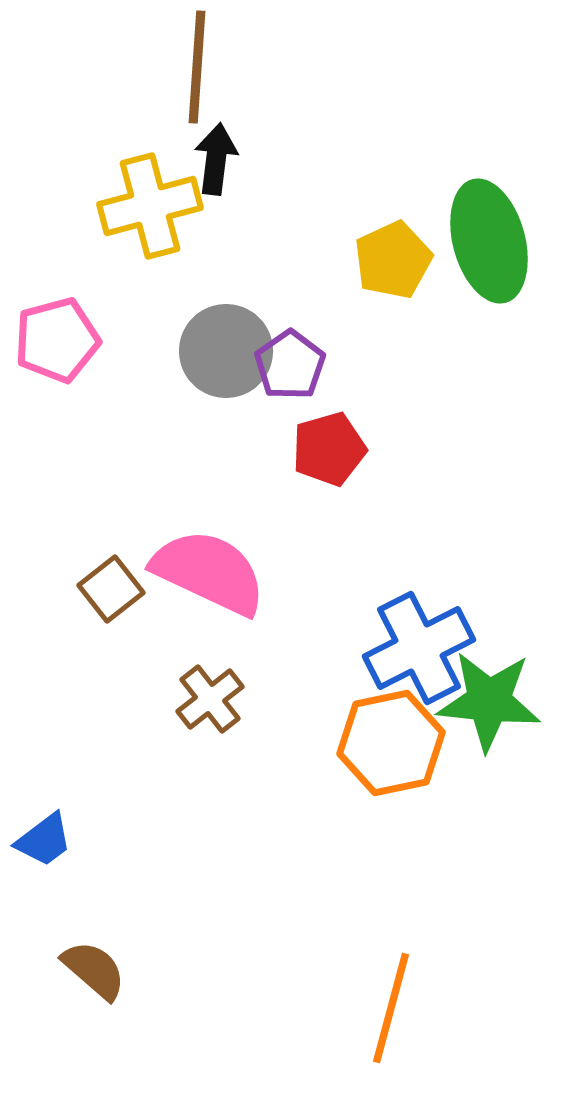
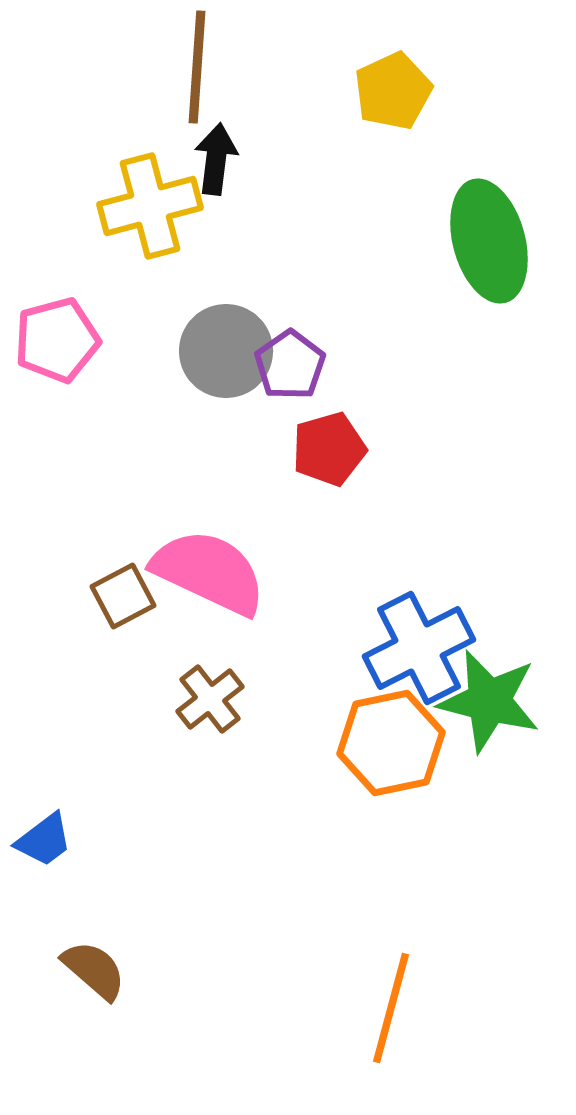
yellow pentagon: moved 169 px up
brown square: moved 12 px right, 7 px down; rotated 10 degrees clockwise
green star: rotated 8 degrees clockwise
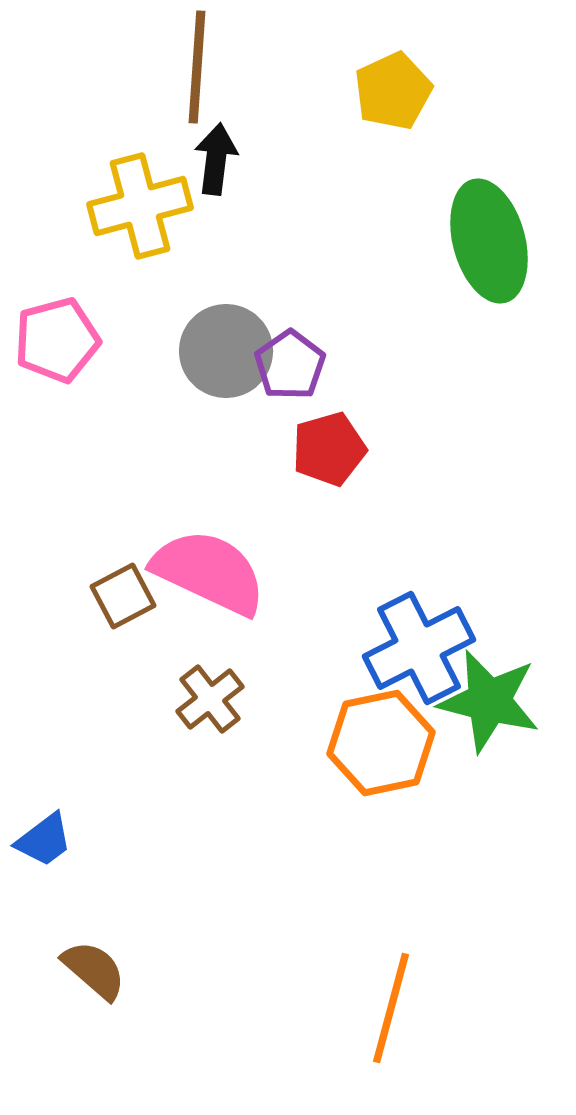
yellow cross: moved 10 px left
orange hexagon: moved 10 px left
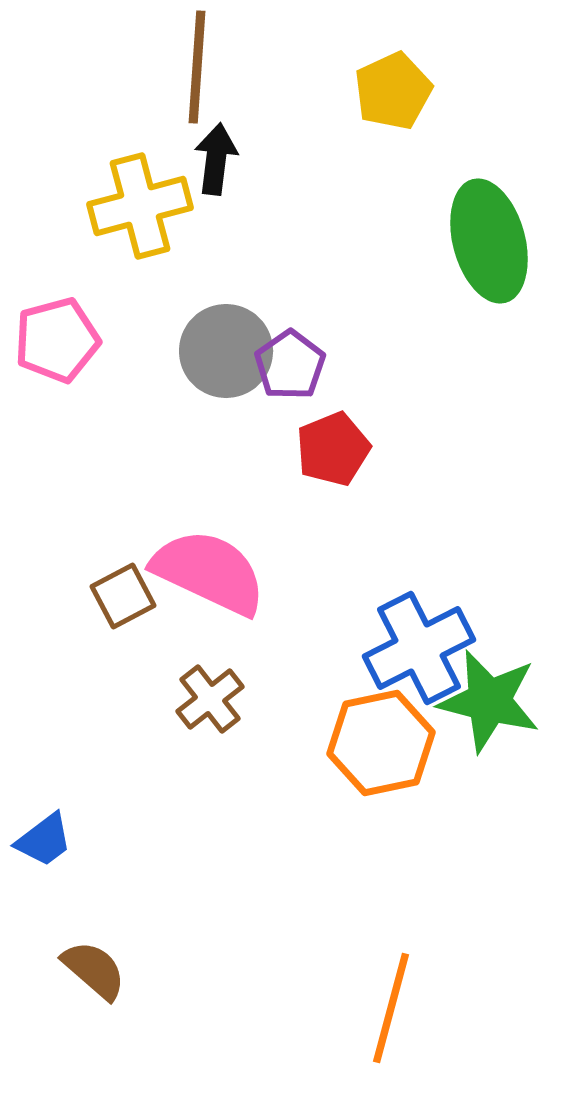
red pentagon: moved 4 px right; rotated 6 degrees counterclockwise
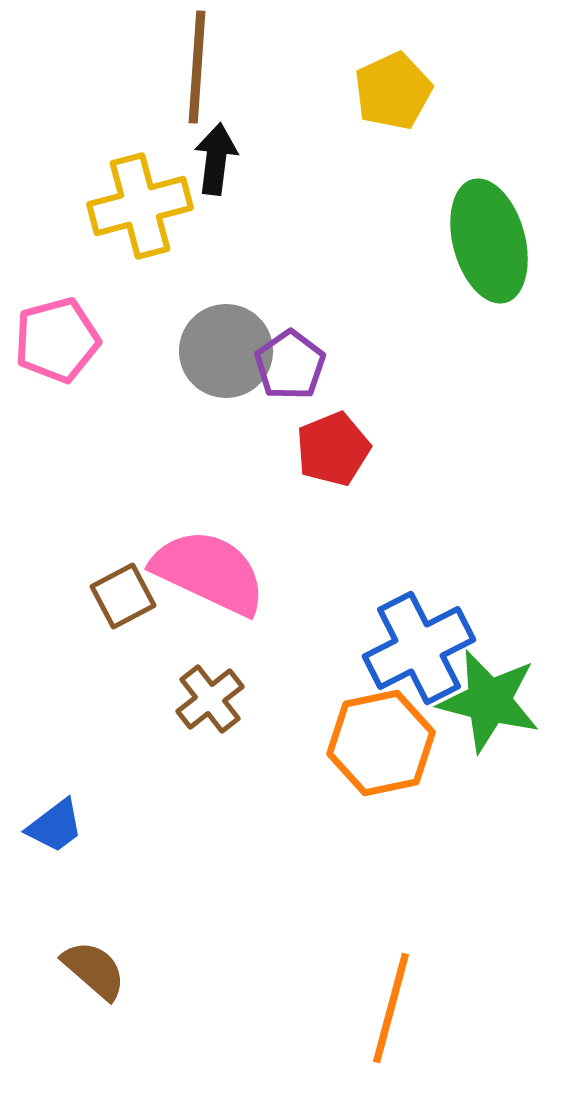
blue trapezoid: moved 11 px right, 14 px up
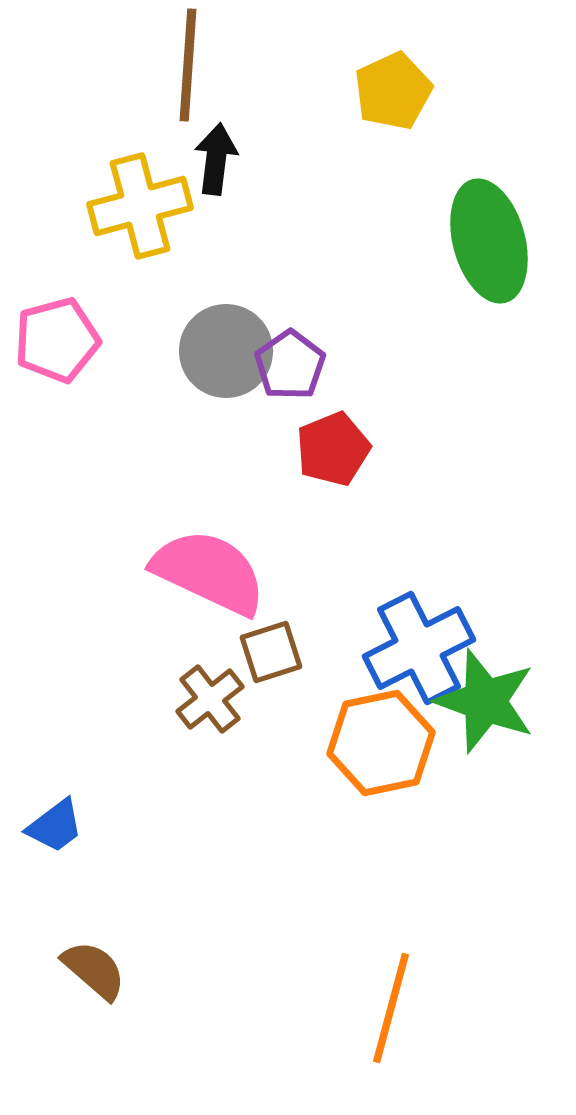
brown line: moved 9 px left, 2 px up
brown square: moved 148 px right, 56 px down; rotated 10 degrees clockwise
green star: moved 4 px left; rotated 6 degrees clockwise
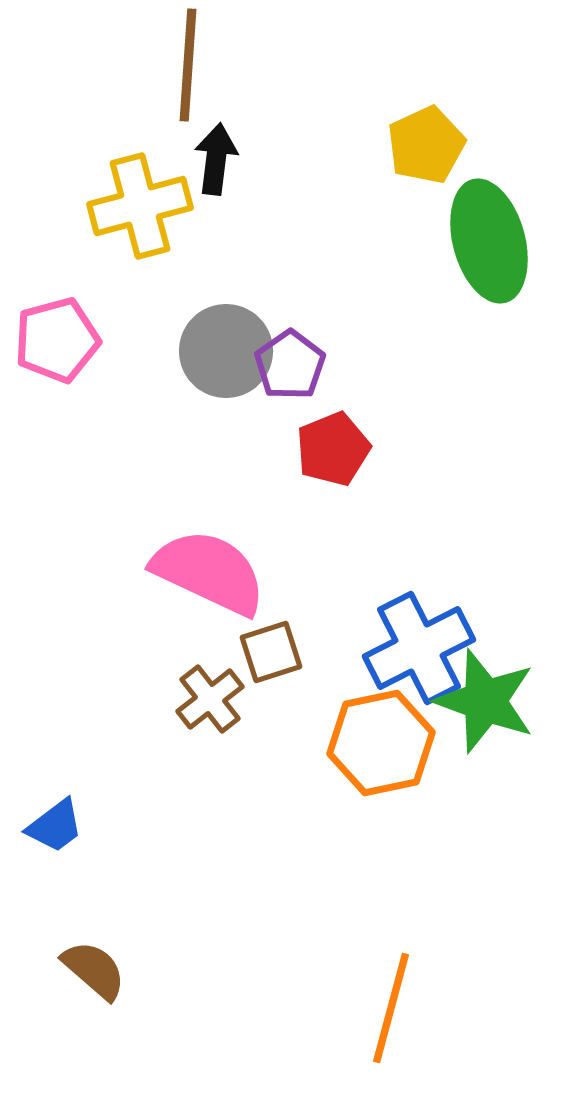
yellow pentagon: moved 33 px right, 54 px down
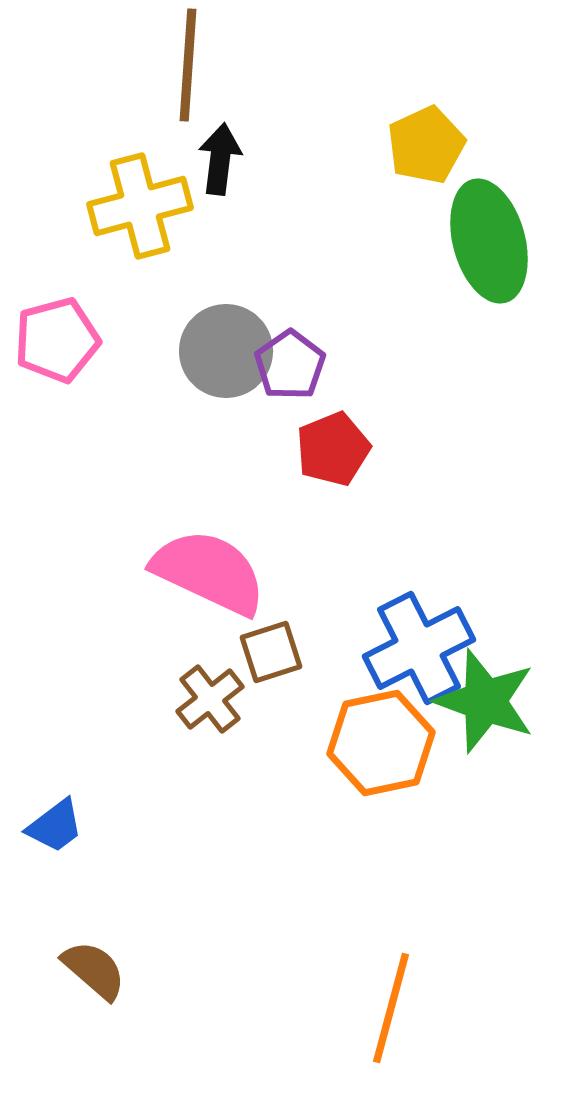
black arrow: moved 4 px right
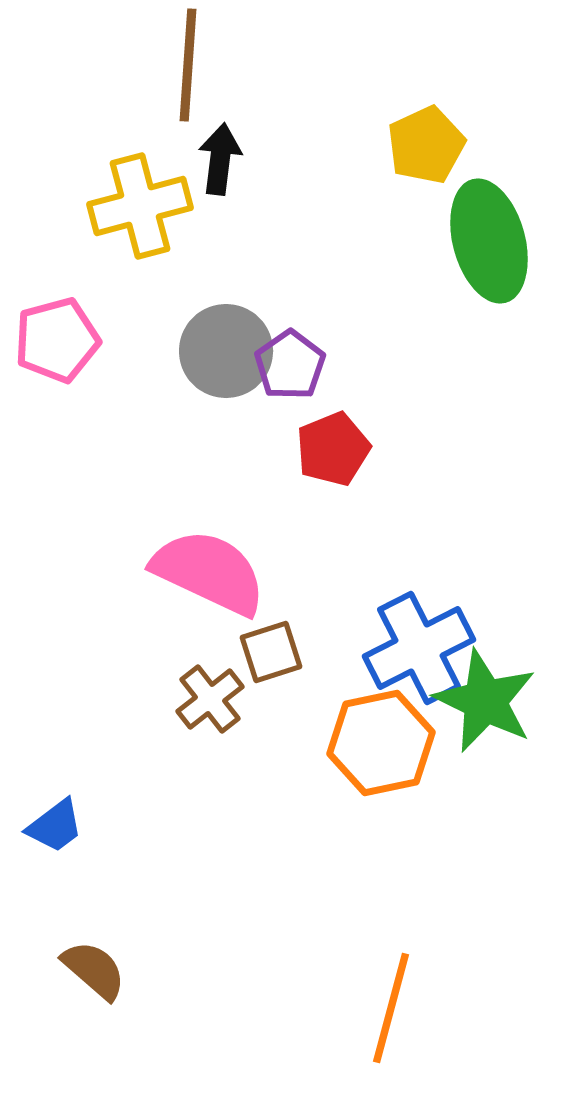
green star: rotated 6 degrees clockwise
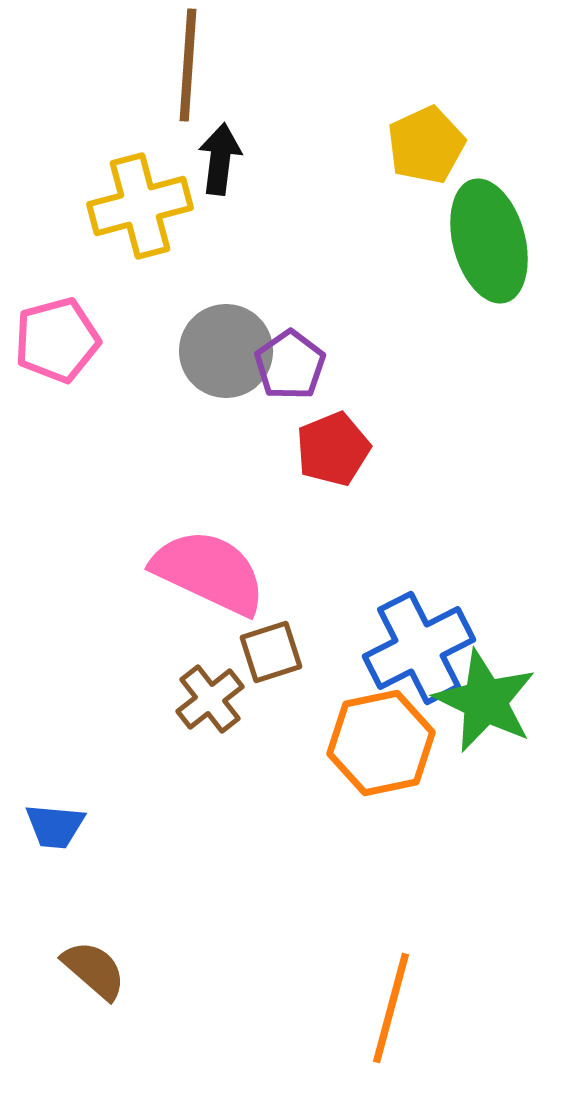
blue trapezoid: rotated 42 degrees clockwise
